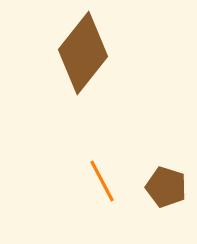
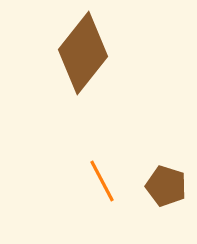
brown pentagon: moved 1 px up
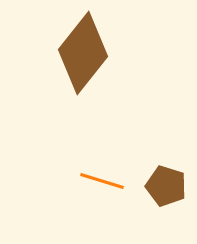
orange line: rotated 45 degrees counterclockwise
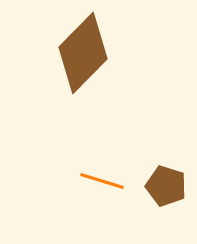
brown diamond: rotated 6 degrees clockwise
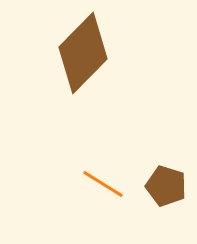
orange line: moved 1 px right, 3 px down; rotated 15 degrees clockwise
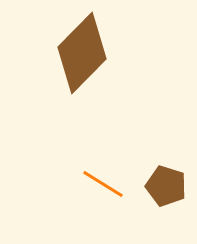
brown diamond: moved 1 px left
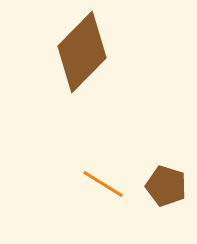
brown diamond: moved 1 px up
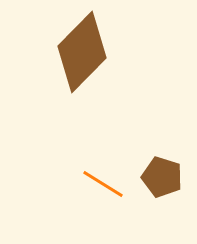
brown pentagon: moved 4 px left, 9 px up
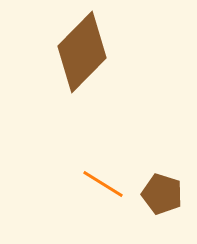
brown pentagon: moved 17 px down
